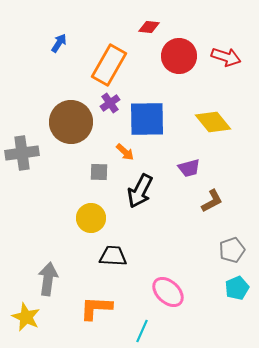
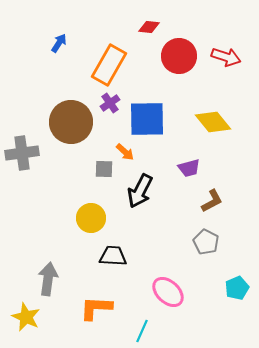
gray square: moved 5 px right, 3 px up
gray pentagon: moved 26 px left, 8 px up; rotated 25 degrees counterclockwise
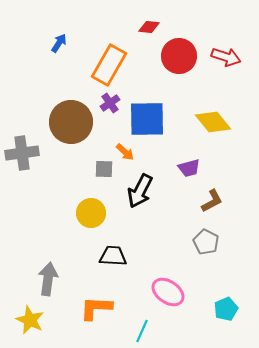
yellow circle: moved 5 px up
cyan pentagon: moved 11 px left, 21 px down
pink ellipse: rotated 8 degrees counterclockwise
yellow star: moved 4 px right, 3 px down
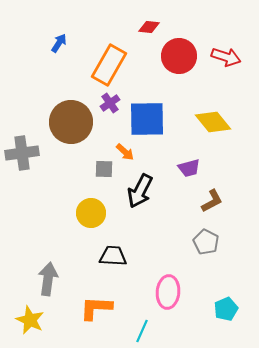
pink ellipse: rotated 60 degrees clockwise
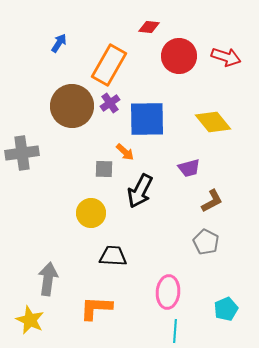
brown circle: moved 1 px right, 16 px up
cyan line: moved 33 px right; rotated 20 degrees counterclockwise
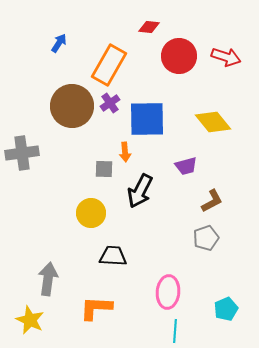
orange arrow: rotated 42 degrees clockwise
purple trapezoid: moved 3 px left, 2 px up
gray pentagon: moved 4 px up; rotated 25 degrees clockwise
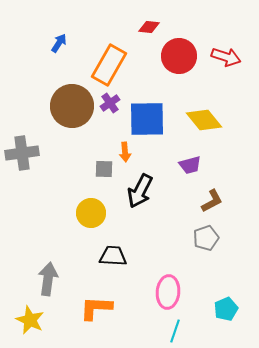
yellow diamond: moved 9 px left, 2 px up
purple trapezoid: moved 4 px right, 1 px up
cyan line: rotated 15 degrees clockwise
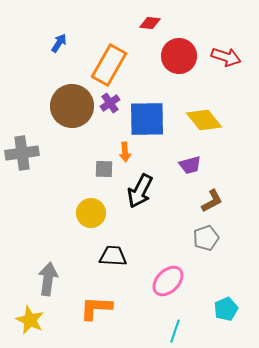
red diamond: moved 1 px right, 4 px up
pink ellipse: moved 11 px up; rotated 40 degrees clockwise
